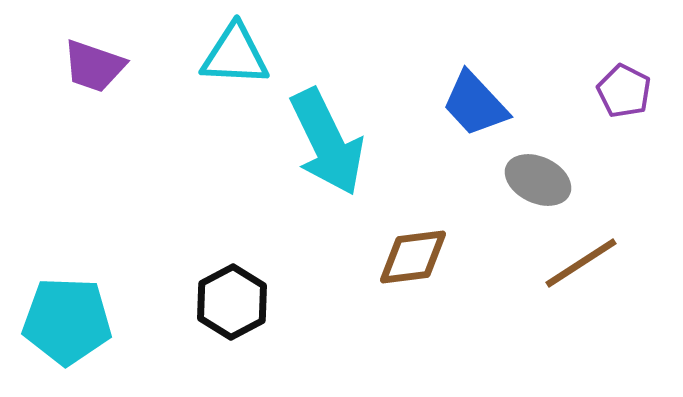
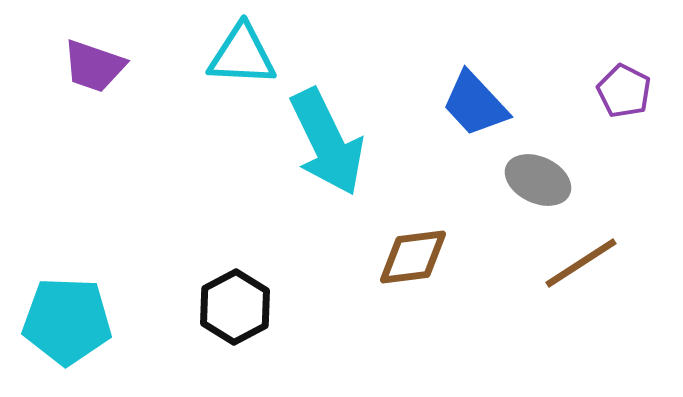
cyan triangle: moved 7 px right
black hexagon: moved 3 px right, 5 px down
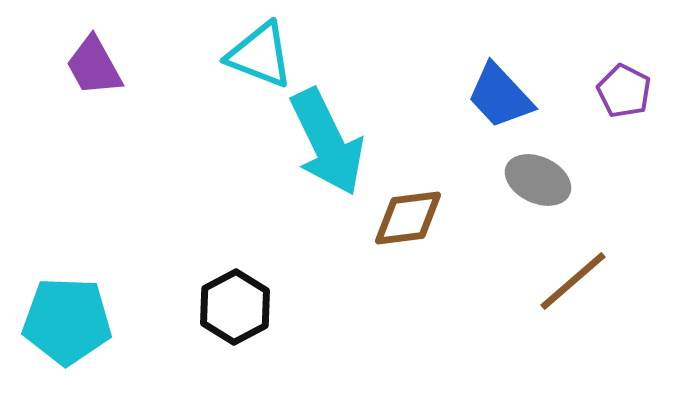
cyan triangle: moved 18 px right; rotated 18 degrees clockwise
purple trapezoid: rotated 42 degrees clockwise
blue trapezoid: moved 25 px right, 8 px up
brown diamond: moved 5 px left, 39 px up
brown line: moved 8 px left, 18 px down; rotated 8 degrees counterclockwise
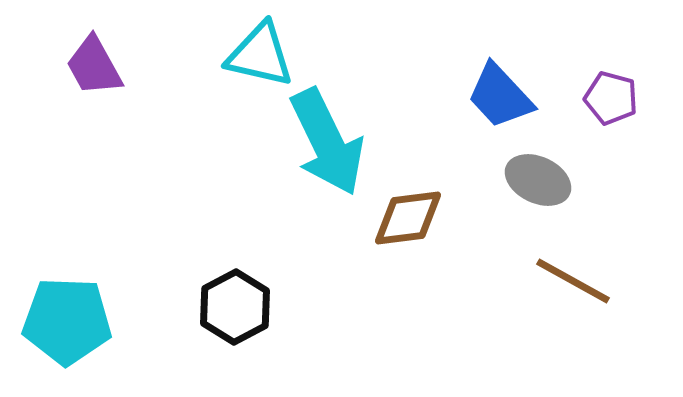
cyan triangle: rotated 8 degrees counterclockwise
purple pentagon: moved 13 px left, 7 px down; rotated 12 degrees counterclockwise
brown line: rotated 70 degrees clockwise
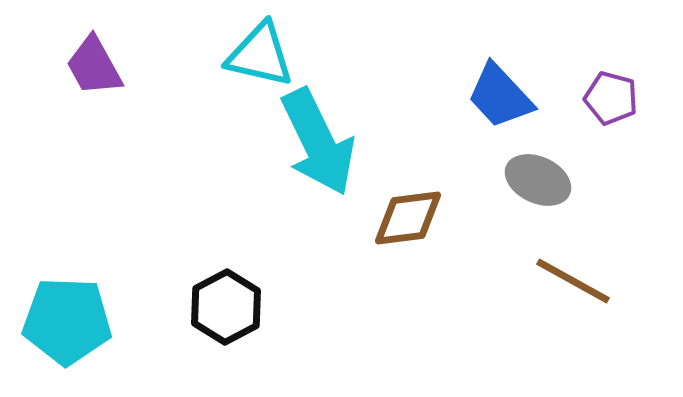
cyan arrow: moved 9 px left
black hexagon: moved 9 px left
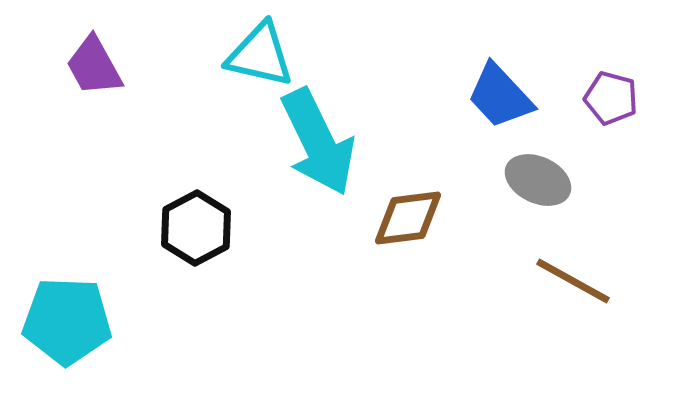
black hexagon: moved 30 px left, 79 px up
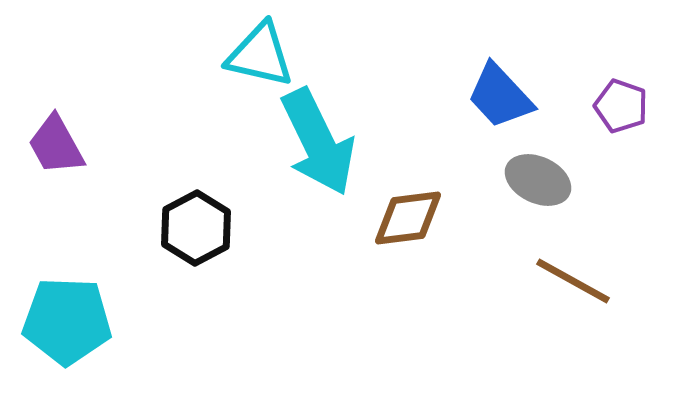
purple trapezoid: moved 38 px left, 79 px down
purple pentagon: moved 10 px right, 8 px down; rotated 4 degrees clockwise
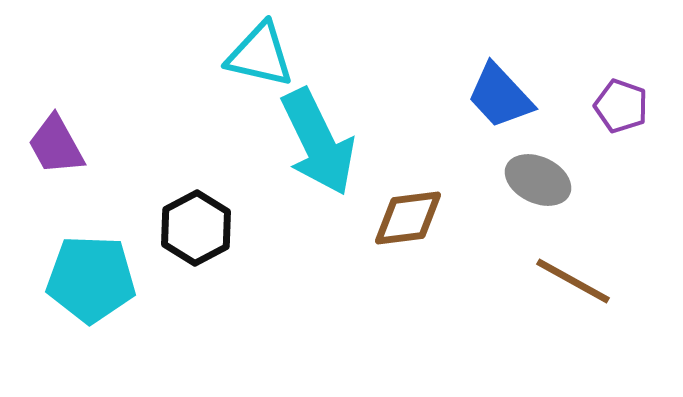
cyan pentagon: moved 24 px right, 42 px up
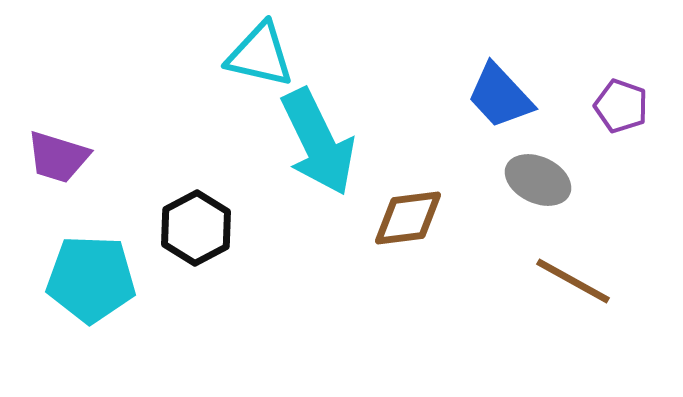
purple trapezoid: moved 2 px right, 12 px down; rotated 44 degrees counterclockwise
